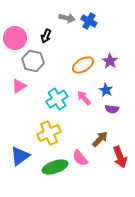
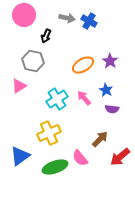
pink circle: moved 9 px right, 23 px up
red arrow: rotated 70 degrees clockwise
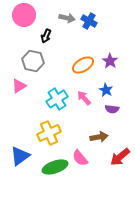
brown arrow: moved 1 px left, 2 px up; rotated 36 degrees clockwise
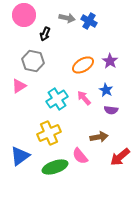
black arrow: moved 1 px left, 2 px up
purple semicircle: moved 1 px left, 1 px down
pink semicircle: moved 2 px up
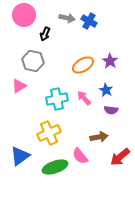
cyan cross: rotated 20 degrees clockwise
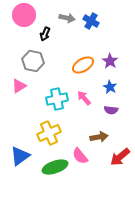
blue cross: moved 2 px right
blue star: moved 4 px right, 3 px up
